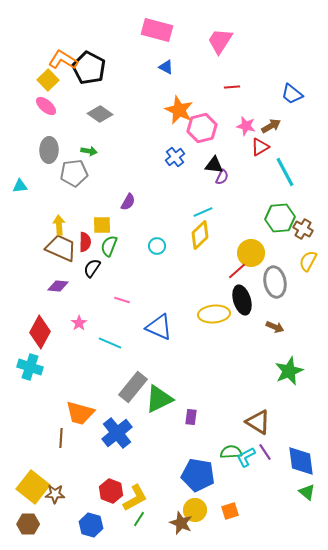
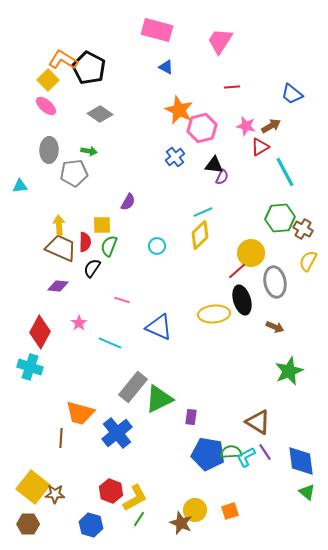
blue pentagon at (198, 475): moved 10 px right, 21 px up
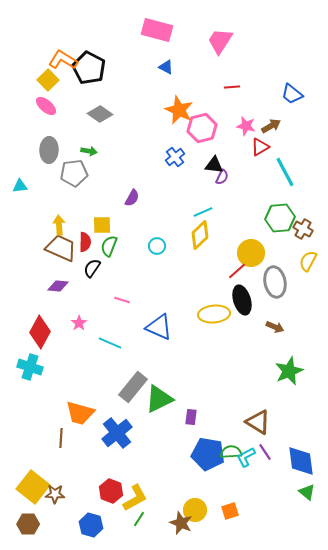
purple semicircle at (128, 202): moved 4 px right, 4 px up
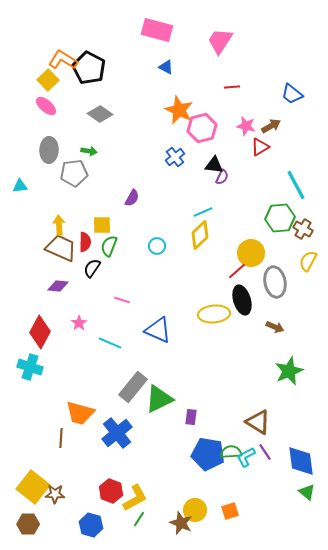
cyan line at (285, 172): moved 11 px right, 13 px down
blue triangle at (159, 327): moved 1 px left, 3 px down
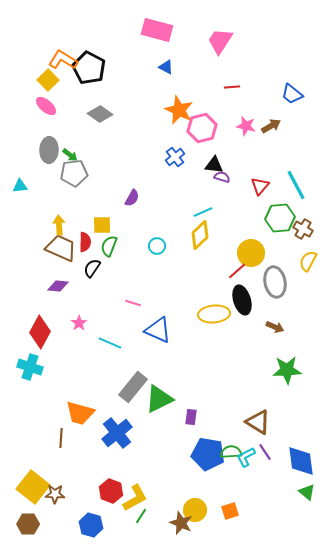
red triangle at (260, 147): moved 39 px down; rotated 18 degrees counterclockwise
green arrow at (89, 151): moved 19 px left, 4 px down; rotated 28 degrees clockwise
purple semicircle at (222, 177): rotated 98 degrees counterclockwise
pink line at (122, 300): moved 11 px right, 3 px down
green star at (289, 371): moved 2 px left, 1 px up; rotated 20 degrees clockwise
green line at (139, 519): moved 2 px right, 3 px up
